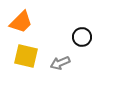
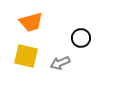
orange trapezoid: moved 10 px right; rotated 30 degrees clockwise
black circle: moved 1 px left, 1 px down
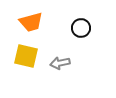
black circle: moved 10 px up
gray arrow: rotated 12 degrees clockwise
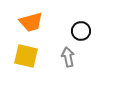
black circle: moved 3 px down
gray arrow: moved 8 px right, 6 px up; rotated 90 degrees clockwise
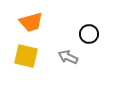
black circle: moved 8 px right, 3 px down
gray arrow: rotated 54 degrees counterclockwise
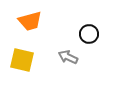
orange trapezoid: moved 1 px left, 1 px up
yellow square: moved 4 px left, 4 px down
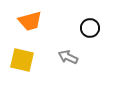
black circle: moved 1 px right, 6 px up
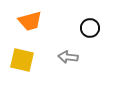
gray arrow: rotated 18 degrees counterclockwise
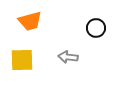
black circle: moved 6 px right
yellow square: rotated 15 degrees counterclockwise
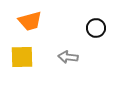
yellow square: moved 3 px up
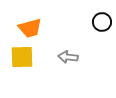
orange trapezoid: moved 7 px down
black circle: moved 6 px right, 6 px up
